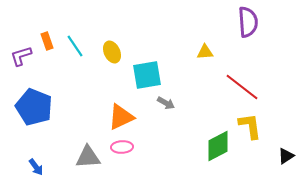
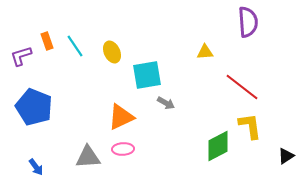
pink ellipse: moved 1 px right, 2 px down
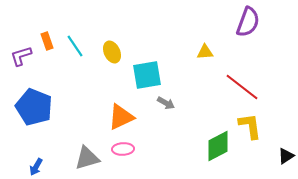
purple semicircle: rotated 24 degrees clockwise
gray triangle: moved 1 px left, 1 px down; rotated 12 degrees counterclockwise
blue arrow: rotated 66 degrees clockwise
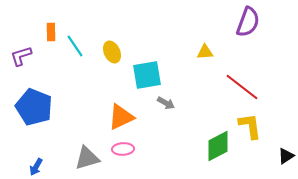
orange rectangle: moved 4 px right, 9 px up; rotated 18 degrees clockwise
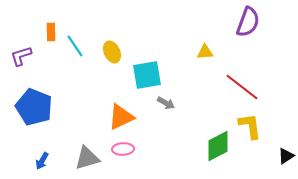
blue arrow: moved 6 px right, 6 px up
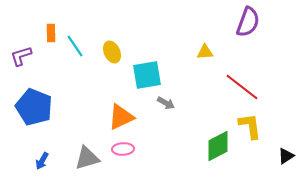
orange rectangle: moved 1 px down
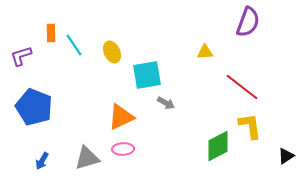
cyan line: moved 1 px left, 1 px up
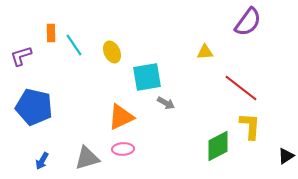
purple semicircle: rotated 16 degrees clockwise
cyan square: moved 2 px down
red line: moved 1 px left, 1 px down
blue pentagon: rotated 9 degrees counterclockwise
yellow L-shape: rotated 12 degrees clockwise
